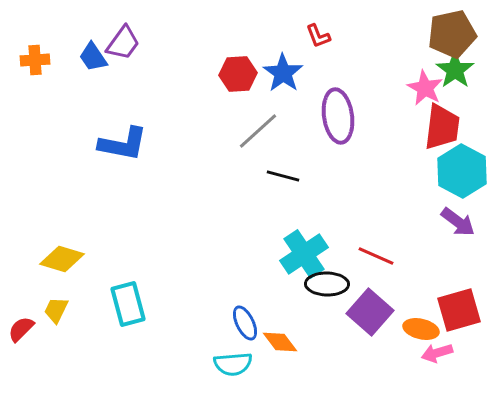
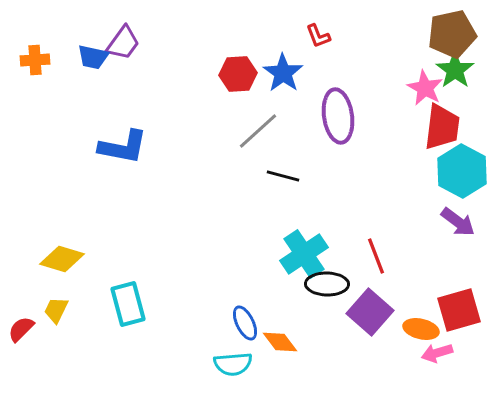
blue trapezoid: rotated 44 degrees counterclockwise
blue L-shape: moved 3 px down
red line: rotated 45 degrees clockwise
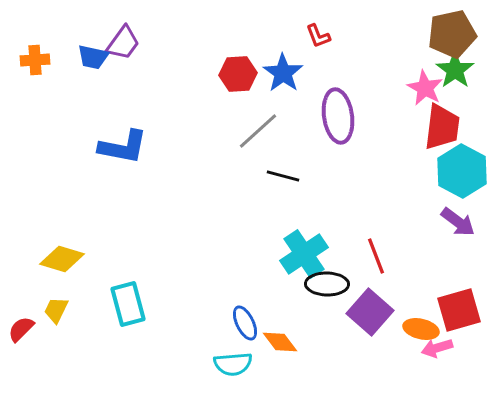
pink arrow: moved 5 px up
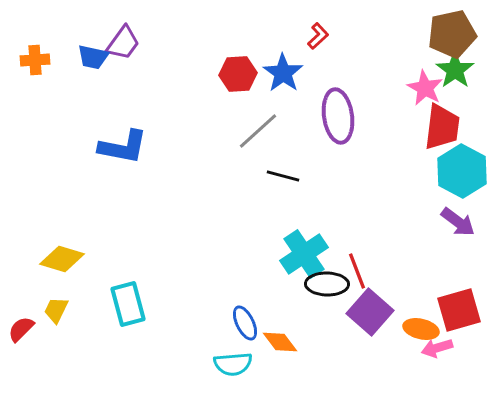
red L-shape: rotated 112 degrees counterclockwise
red line: moved 19 px left, 15 px down
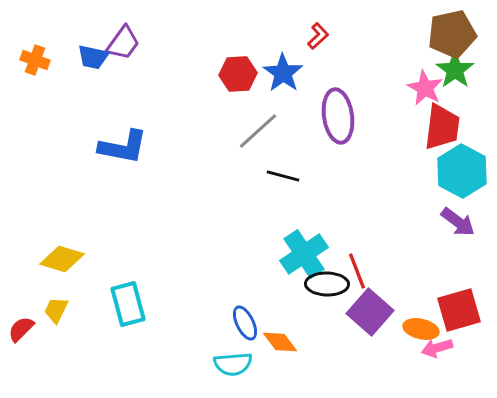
orange cross: rotated 24 degrees clockwise
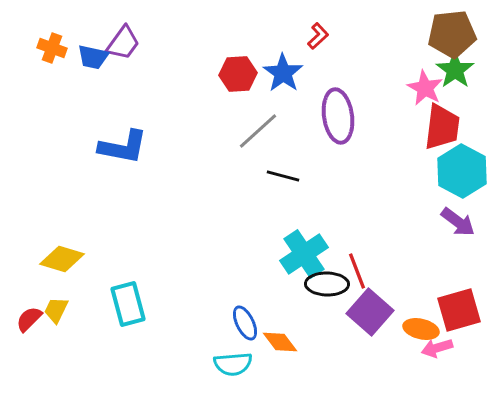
brown pentagon: rotated 6 degrees clockwise
orange cross: moved 17 px right, 12 px up
red semicircle: moved 8 px right, 10 px up
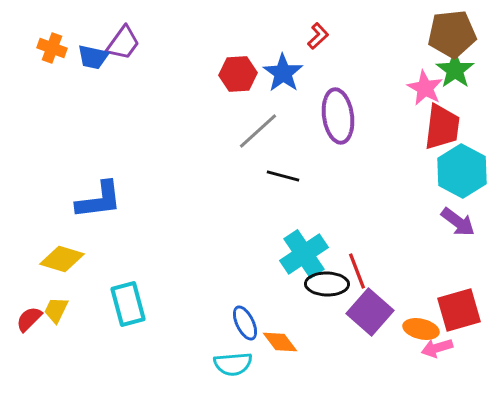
blue L-shape: moved 24 px left, 53 px down; rotated 18 degrees counterclockwise
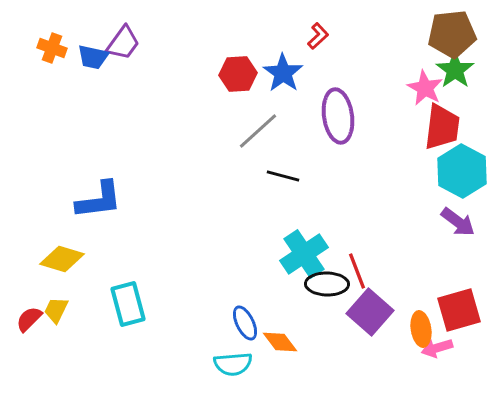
orange ellipse: rotated 68 degrees clockwise
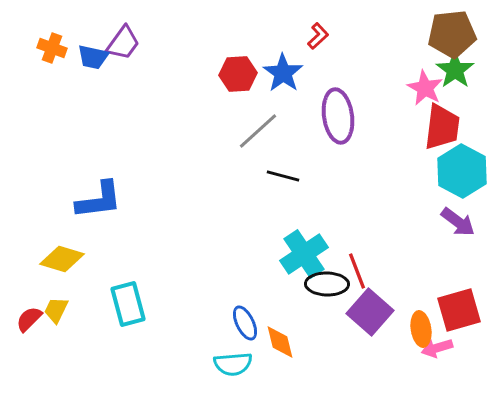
orange diamond: rotated 24 degrees clockwise
